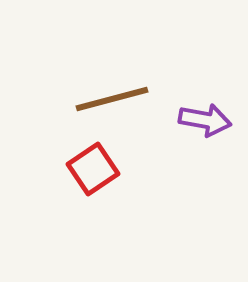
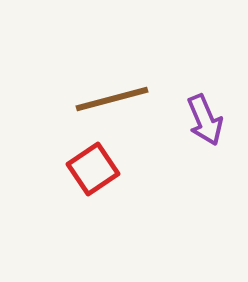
purple arrow: rotated 57 degrees clockwise
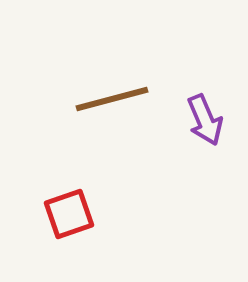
red square: moved 24 px left, 45 px down; rotated 15 degrees clockwise
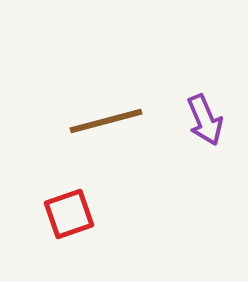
brown line: moved 6 px left, 22 px down
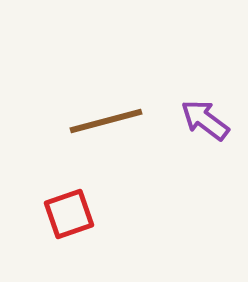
purple arrow: rotated 150 degrees clockwise
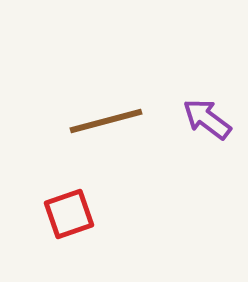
purple arrow: moved 2 px right, 1 px up
